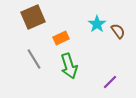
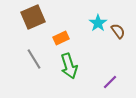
cyan star: moved 1 px right, 1 px up
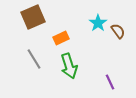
purple line: rotated 70 degrees counterclockwise
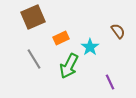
cyan star: moved 8 px left, 24 px down
green arrow: rotated 45 degrees clockwise
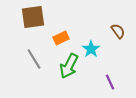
brown square: rotated 15 degrees clockwise
cyan star: moved 1 px right, 2 px down
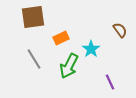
brown semicircle: moved 2 px right, 1 px up
